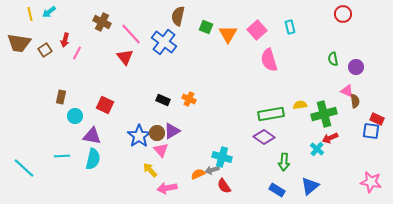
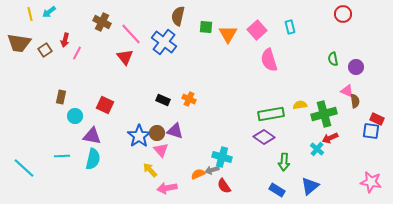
green square at (206, 27): rotated 16 degrees counterclockwise
purple triangle at (172, 131): moved 3 px right; rotated 48 degrees clockwise
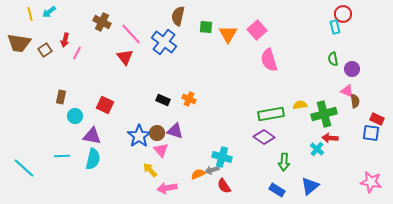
cyan rectangle at (290, 27): moved 45 px right
purple circle at (356, 67): moved 4 px left, 2 px down
blue square at (371, 131): moved 2 px down
red arrow at (330, 138): rotated 28 degrees clockwise
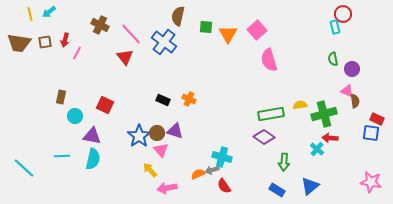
brown cross at (102, 22): moved 2 px left, 3 px down
brown square at (45, 50): moved 8 px up; rotated 24 degrees clockwise
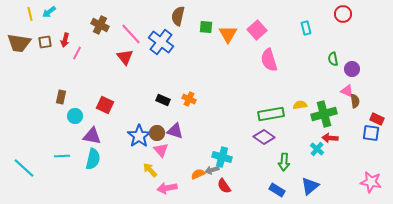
cyan rectangle at (335, 27): moved 29 px left, 1 px down
blue cross at (164, 42): moved 3 px left
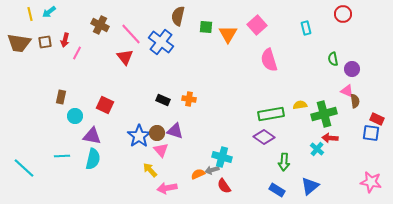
pink square at (257, 30): moved 5 px up
orange cross at (189, 99): rotated 16 degrees counterclockwise
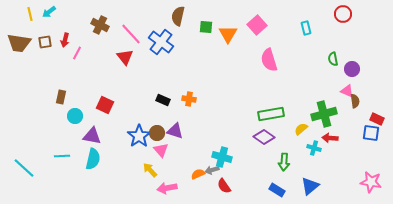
yellow semicircle at (300, 105): moved 1 px right, 24 px down; rotated 32 degrees counterclockwise
cyan cross at (317, 149): moved 3 px left, 1 px up; rotated 24 degrees counterclockwise
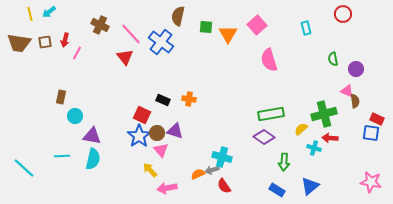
purple circle at (352, 69): moved 4 px right
red square at (105, 105): moved 37 px right, 10 px down
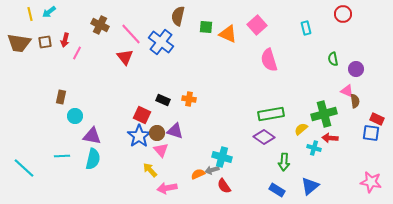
orange triangle at (228, 34): rotated 36 degrees counterclockwise
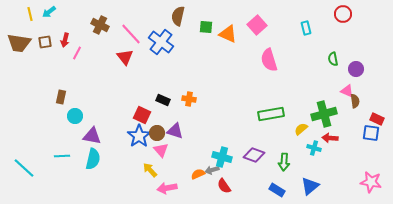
purple diamond at (264, 137): moved 10 px left, 18 px down; rotated 15 degrees counterclockwise
